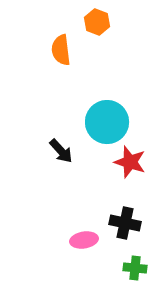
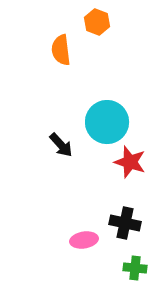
black arrow: moved 6 px up
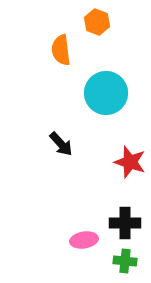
cyan circle: moved 1 px left, 29 px up
black arrow: moved 1 px up
black cross: rotated 12 degrees counterclockwise
green cross: moved 10 px left, 7 px up
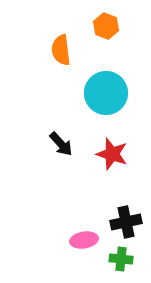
orange hexagon: moved 9 px right, 4 px down
red star: moved 18 px left, 8 px up
black cross: moved 1 px right, 1 px up; rotated 12 degrees counterclockwise
green cross: moved 4 px left, 2 px up
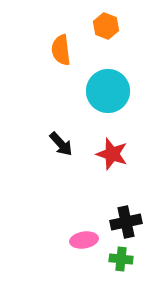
cyan circle: moved 2 px right, 2 px up
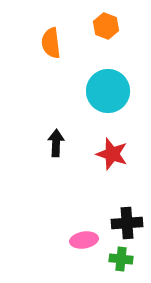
orange semicircle: moved 10 px left, 7 px up
black arrow: moved 5 px left, 1 px up; rotated 136 degrees counterclockwise
black cross: moved 1 px right, 1 px down; rotated 8 degrees clockwise
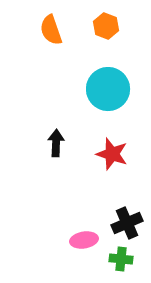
orange semicircle: moved 13 px up; rotated 12 degrees counterclockwise
cyan circle: moved 2 px up
black cross: rotated 20 degrees counterclockwise
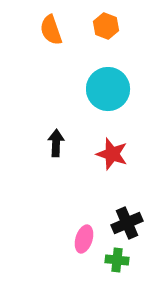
pink ellipse: moved 1 px up; rotated 64 degrees counterclockwise
green cross: moved 4 px left, 1 px down
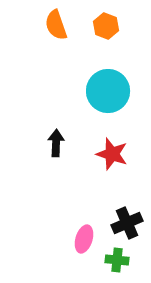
orange semicircle: moved 5 px right, 5 px up
cyan circle: moved 2 px down
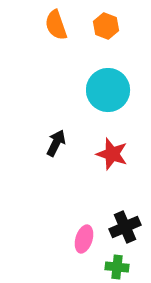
cyan circle: moved 1 px up
black arrow: rotated 24 degrees clockwise
black cross: moved 2 px left, 4 px down
green cross: moved 7 px down
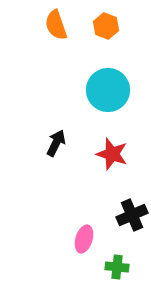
black cross: moved 7 px right, 12 px up
